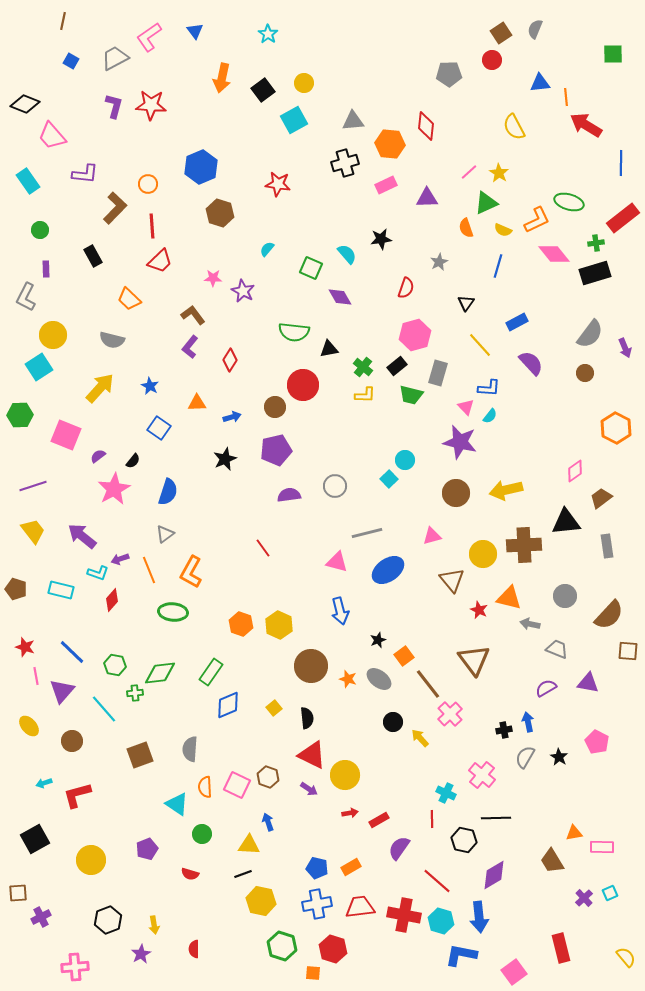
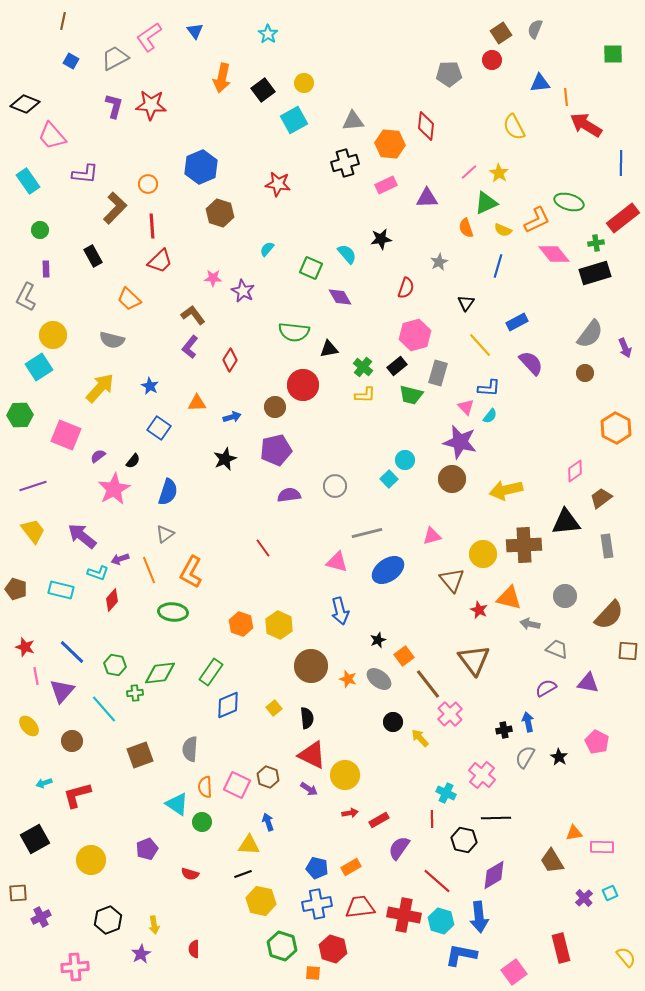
brown circle at (456, 493): moved 4 px left, 14 px up
green circle at (202, 834): moved 12 px up
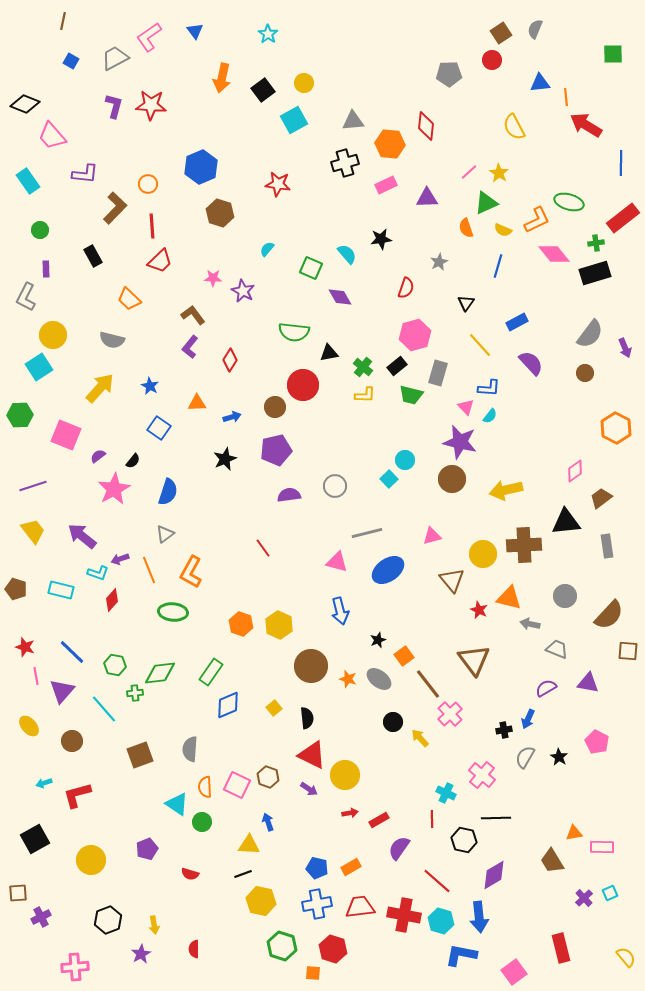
black triangle at (329, 349): moved 4 px down
blue arrow at (528, 722): moved 3 px up; rotated 144 degrees counterclockwise
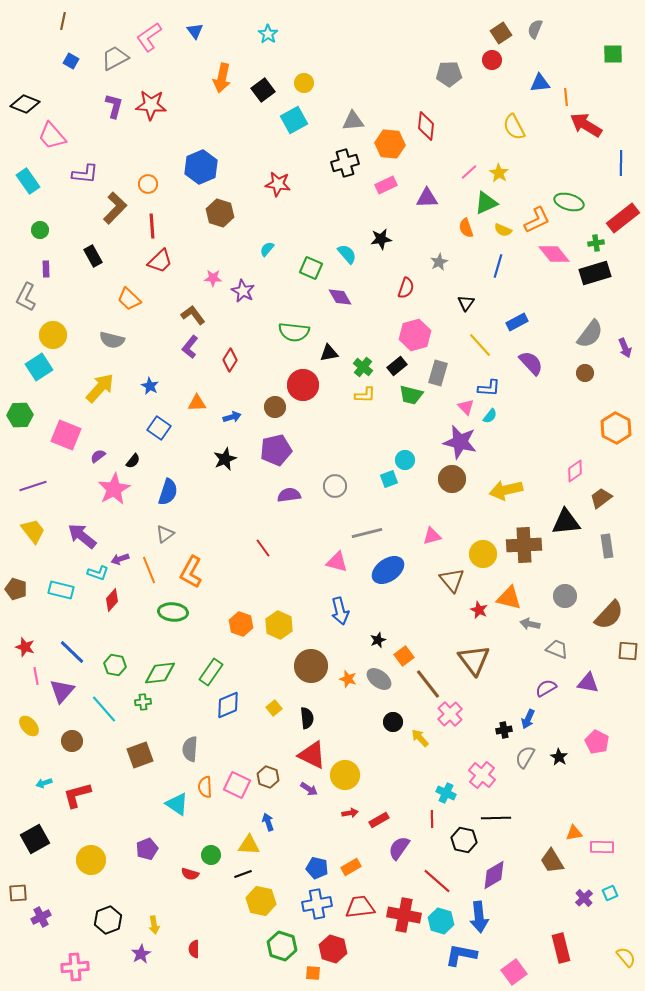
cyan square at (389, 479): rotated 24 degrees clockwise
green cross at (135, 693): moved 8 px right, 9 px down
green circle at (202, 822): moved 9 px right, 33 px down
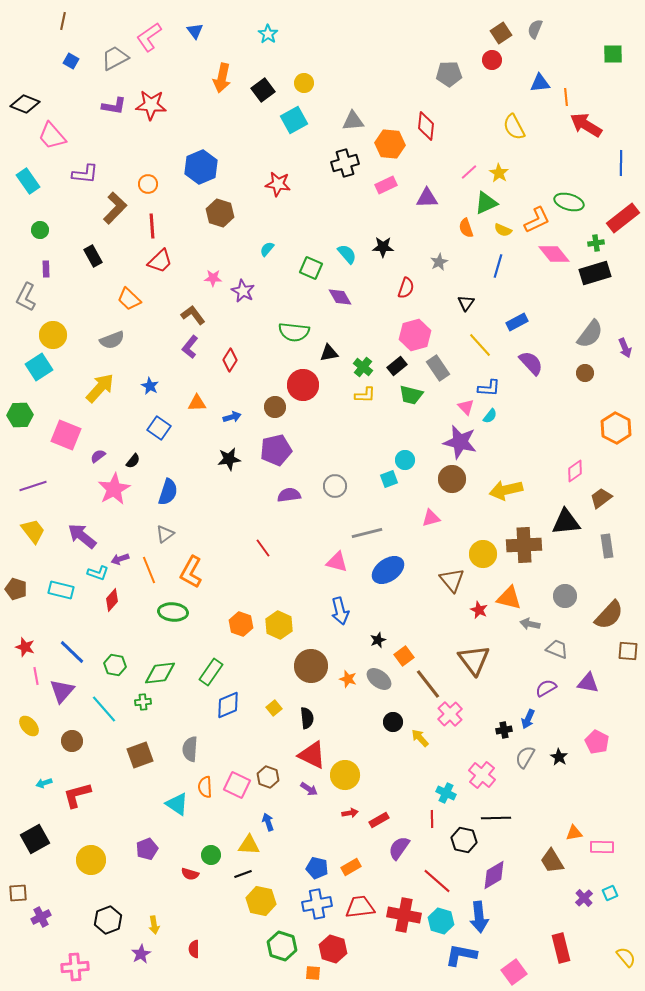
purple L-shape at (114, 106): rotated 85 degrees clockwise
black star at (381, 239): moved 2 px right, 8 px down; rotated 10 degrees clockwise
gray semicircle at (112, 340): rotated 35 degrees counterclockwise
gray rectangle at (438, 373): moved 5 px up; rotated 50 degrees counterclockwise
black star at (225, 459): moved 4 px right; rotated 15 degrees clockwise
pink triangle at (432, 536): moved 1 px left, 18 px up
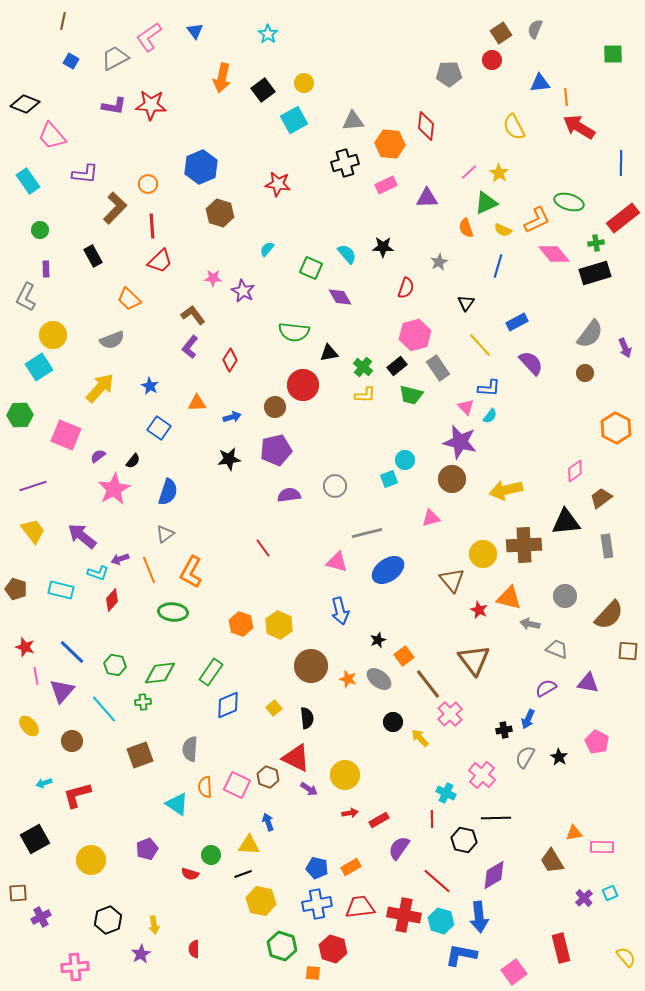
red arrow at (586, 125): moved 7 px left, 2 px down
red triangle at (312, 755): moved 16 px left, 3 px down
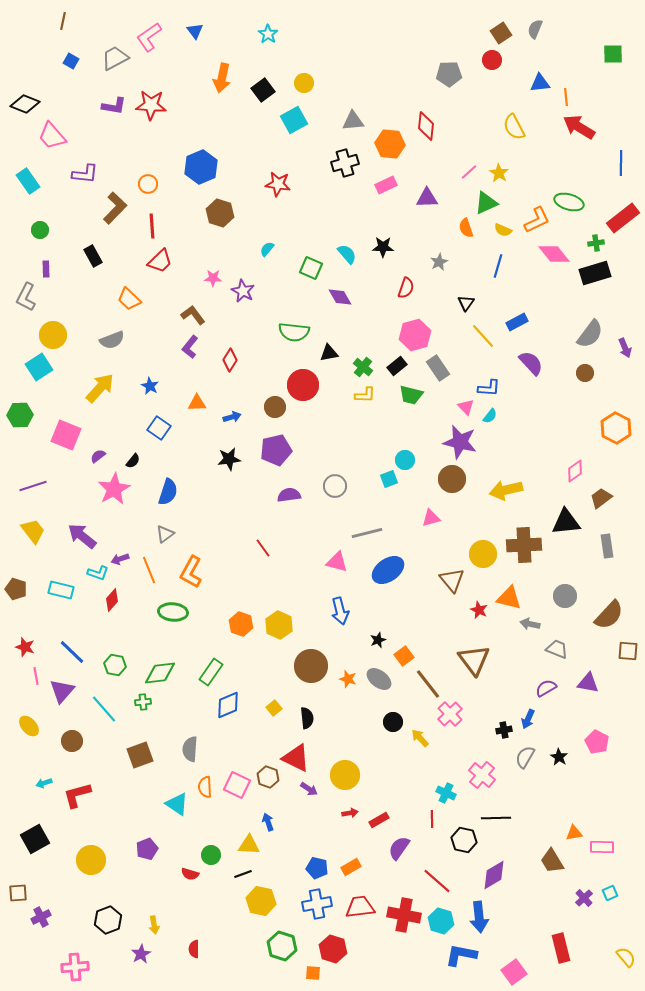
yellow line at (480, 345): moved 3 px right, 9 px up
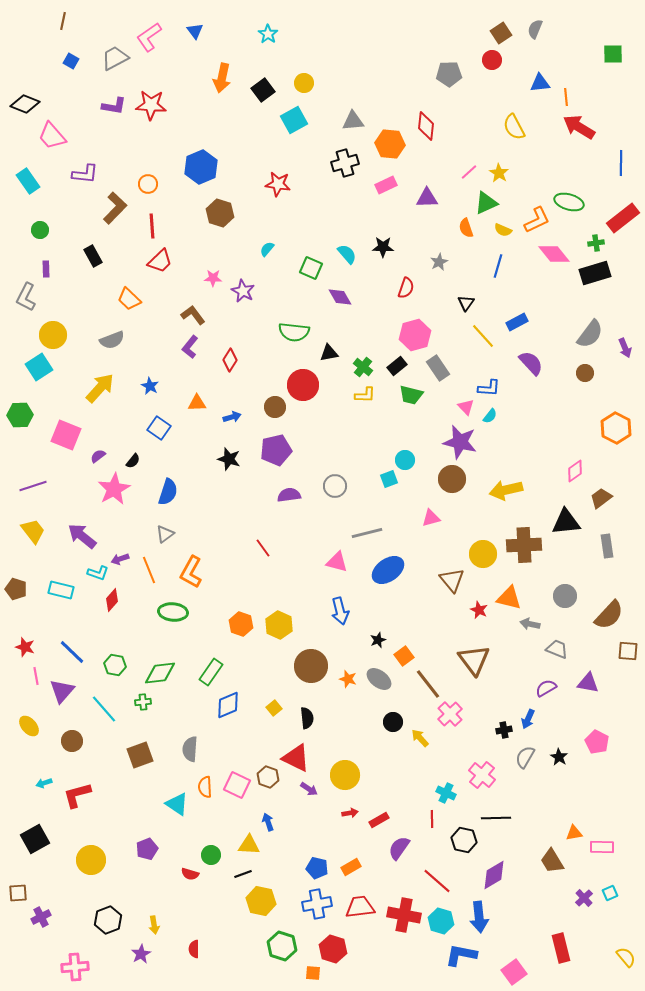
black star at (229, 459): rotated 25 degrees clockwise
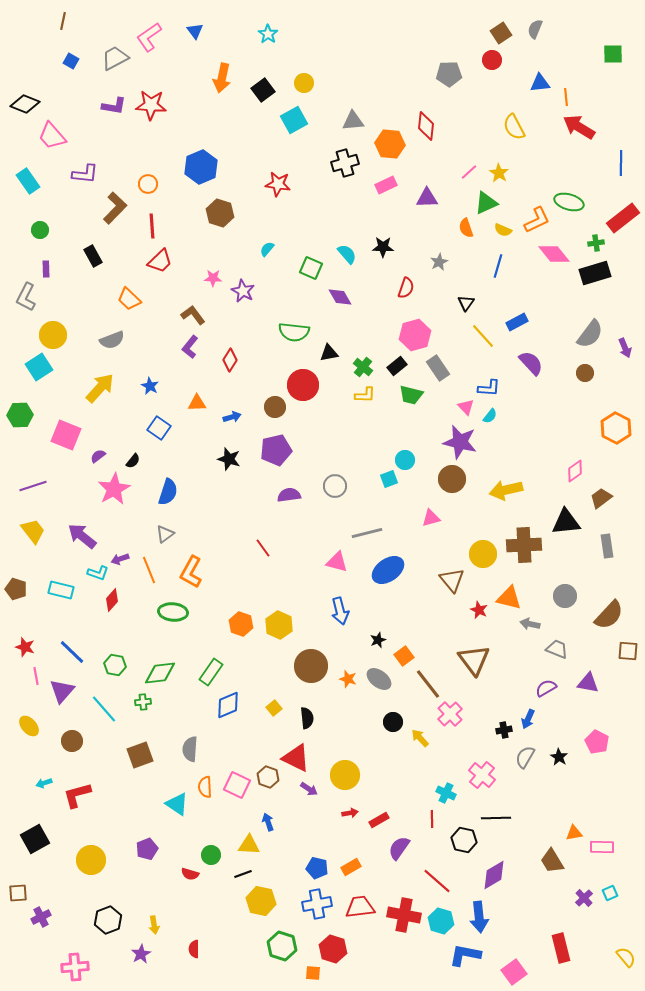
blue L-shape at (461, 955): moved 4 px right
